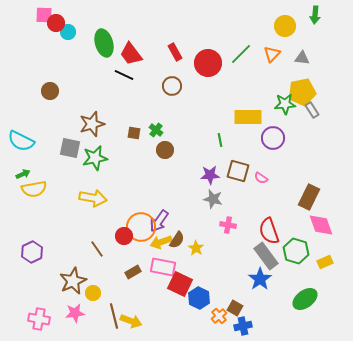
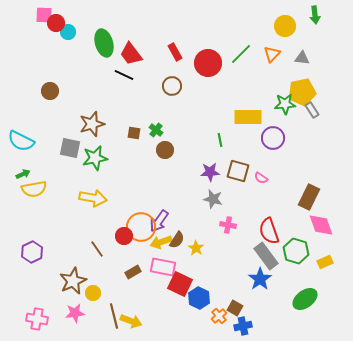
green arrow at (315, 15): rotated 12 degrees counterclockwise
purple star at (210, 175): moved 3 px up
pink cross at (39, 319): moved 2 px left
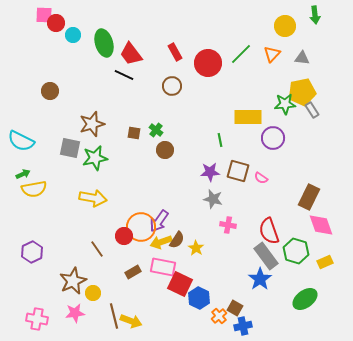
cyan circle at (68, 32): moved 5 px right, 3 px down
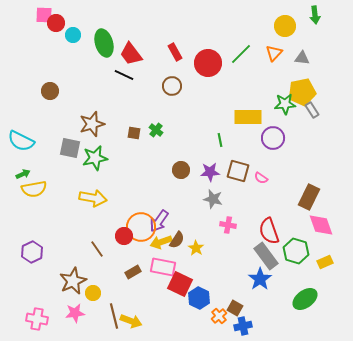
orange triangle at (272, 54): moved 2 px right, 1 px up
brown circle at (165, 150): moved 16 px right, 20 px down
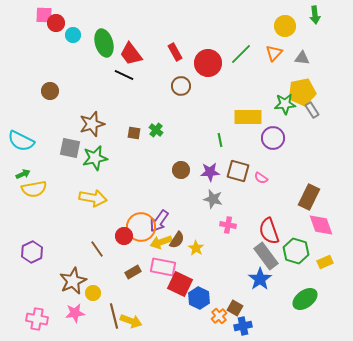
brown circle at (172, 86): moved 9 px right
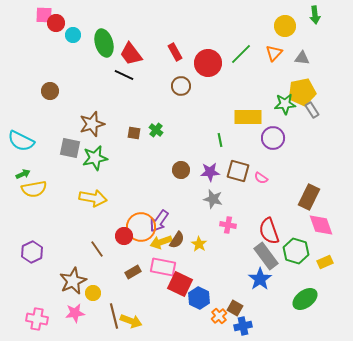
yellow star at (196, 248): moved 3 px right, 4 px up
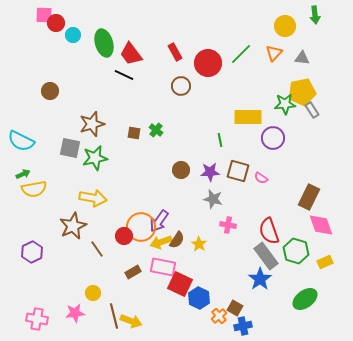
brown star at (73, 281): moved 55 px up
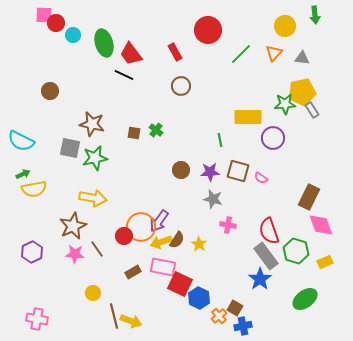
red circle at (208, 63): moved 33 px up
brown star at (92, 124): rotated 30 degrees clockwise
pink star at (75, 313): moved 59 px up; rotated 12 degrees clockwise
